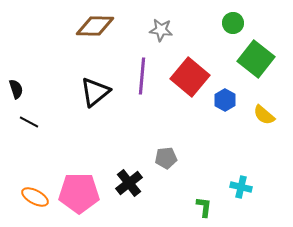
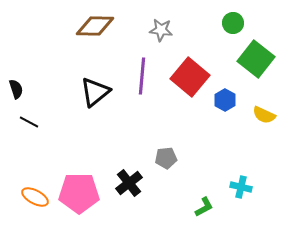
yellow semicircle: rotated 15 degrees counterclockwise
green L-shape: rotated 55 degrees clockwise
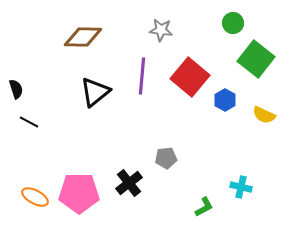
brown diamond: moved 12 px left, 11 px down
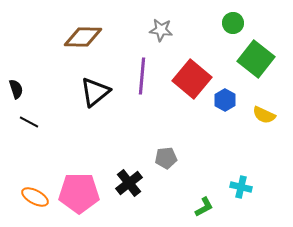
red square: moved 2 px right, 2 px down
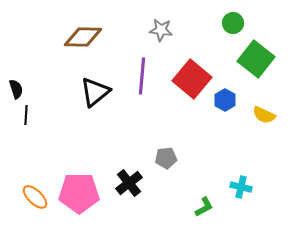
black line: moved 3 px left, 7 px up; rotated 66 degrees clockwise
orange ellipse: rotated 16 degrees clockwise
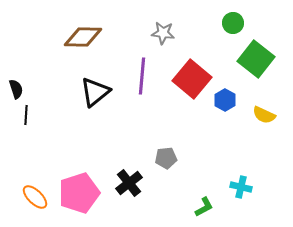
gray star: moved 2 px right, 3 px down
pink pentagon: rotated 18 degrees counterclockwise
